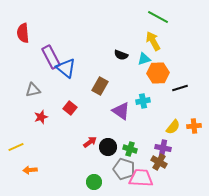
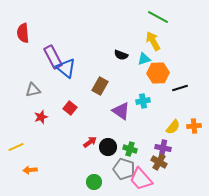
purple rectangle: moved 2 px right
pink trapezoid: moved 1 px down; rotated 135 degrees counterclockwise
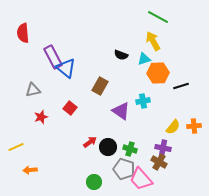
black line: moved 1 px right, 2 px up
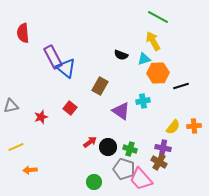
gray triangle: moved 22 px left, 16 px down
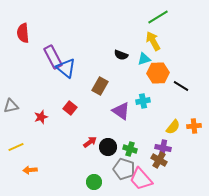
green line: rotated 60 degrees counterclockwise
black line: rotated 49 degrees clockwise
brown cross: moved 2 px up
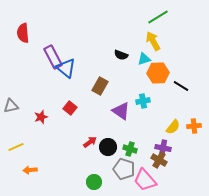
pink trapezoid: moved 4 px right, 1 px down
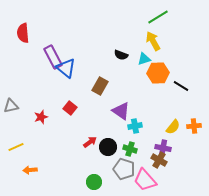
cyan cross: moved 8 px left, 25 px down
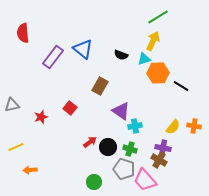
yellow arrow: rotated 54 degrees clockwise
purple rectangle: rotated 65 degrees clockwise
blue triangle: moved 17 px right, 19 px up
gray triangle: moved 1 px right, 1 px up
orange cross: rotated 16 degrees clockwise
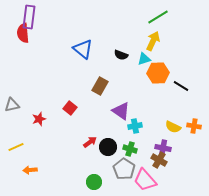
purple rectangle: moved 24 px left, 40 px up; rotated 30 degrees counterclockwise
red star: moved 2 px left, 2 px down
yellow semicircle: rotated 77 degrees clockwise
gray pentagon: rotated 15 degrees clockwise
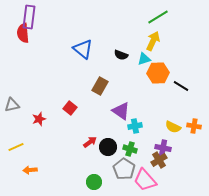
brown cross: rotated 28 degrees clockwise
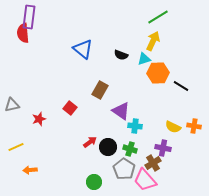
brown rectangle: moved 4 px down
cyan cross: rotated 16 degrees clockwise
brown cross: moved 6 px left, 3 px down
